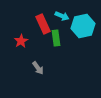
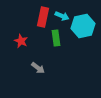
red rectangle: moved 7 px up; rotated 36 degrees clockwise
red star: rotated 16 degrees counterclockwise
gray arrow: rotated 16 degrees counterclockwise
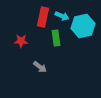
red star: rotated 24 degrees counterclockwise
gray arrow: moved 2 px right, 1 px up
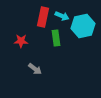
gray arrow: moved 5 px left, 2 px down
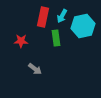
cyan arrow: rotated 96 degrees clockwise
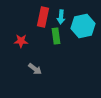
cyan arrow: moved 1 px left, 1 px down; rotated 24 degrees counterclockwise
green rectangle: moved 2 px up
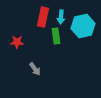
red star: moved 4 px left, 1 px down
gray arrow: rotated 16 degrees clockwise
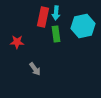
cyan arrow: moved 5 px left, 4 px up
green rectangle: moved 2 px up
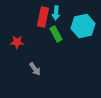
green rectangle: rotated 21 degrees counterclockwise
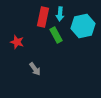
cyan arrow: moved 4 px right, 1 px down
green rectangle: moved 1 px down
red star: rotated 16 degrees clockwise
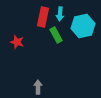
gray arrow: moved 3 px right, 18 px down; rotated 144 degrees counterclockwise
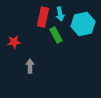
cyan arrow: rotated 16 degrees counterclockwise
cyan hexagon: moved 2 px up
red star: moved 3 px left; rotated 24 degrees counterclockwise
gray arrow: moved 8 px left, 21 px up
